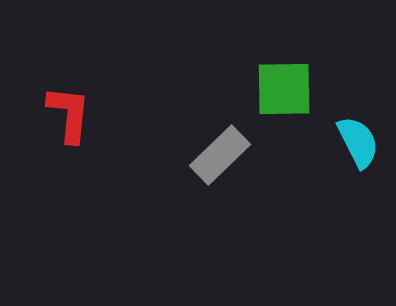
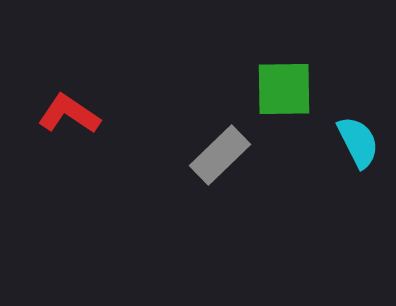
red L-shape: rotated 62 degrees counterclockwise
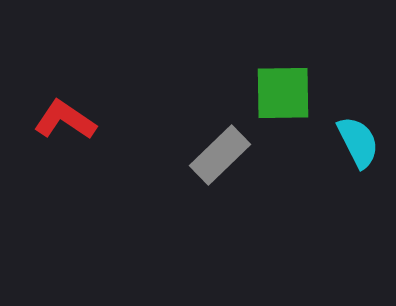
green square: moved 1 px left, 4 px down
red L-shape: moved 4 px left, 6 px down
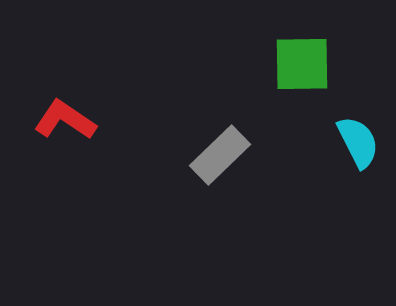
green square: moved 19 px right, 29 px up
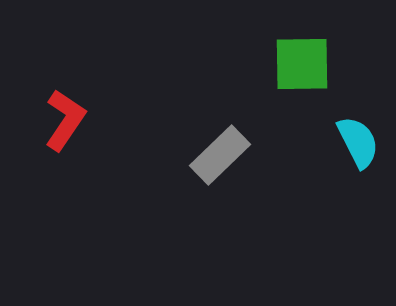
red L-shape: rotated 90 degrees clockwise
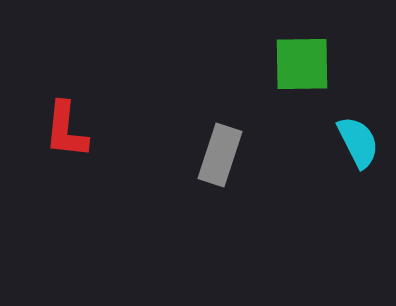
red L-shape: moved 1 px right, 10 px down; rotated 152 degrees clockwise
gray rectangle: rotated 28 degrees counterclockwise
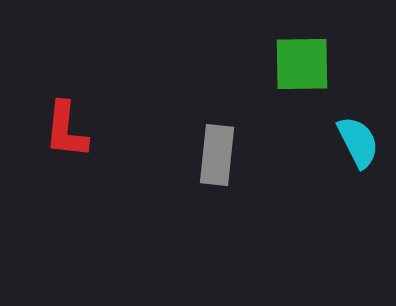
gray rectangle: moved 3 px left; rotated 12 degrees counterclockwise
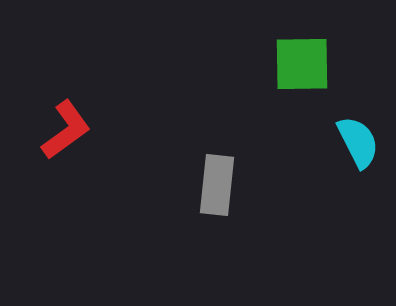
red L-shape: rotated 132 degrees counterclockwise
gray rectangle: moved 30 px down
